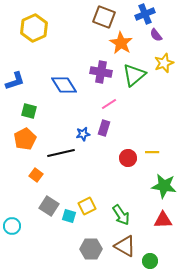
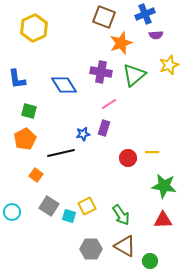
purple semicircle: rotated 56 degrees counterclockwise
orange star: rotated 20 degrees clockwise
yellow star: moved 5 px right, 2 px down
blue L-shape: moved 2 px right, 2 px up; rotated 100 degrees clockwise
cyan circle: moved 14 px up
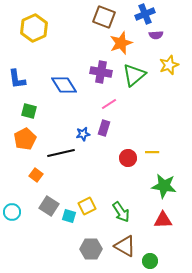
green arrow: moved 3 px up
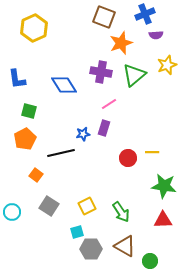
yellow star: moved 2 px left
cyan square: moved 8 px right, 16 px down; rotated 32 degrees counterclockwise
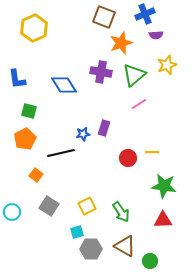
pink line: moved 30 px right
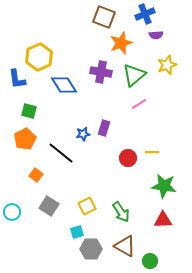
yellow hexagon: moved 5 px right, 29 px down
black line: rotated 52 degrees clockwise
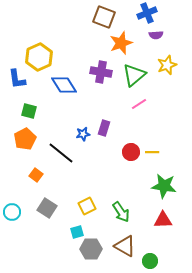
blue cross: moved 2 px right, 1 px up
red circle: moved 3 px right, 6 px up
gray square: moved 2 px left, 2 px down
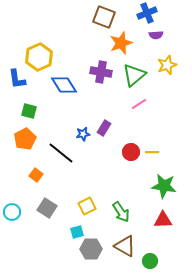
purple rectangle: rotated 14 degrees clockwise
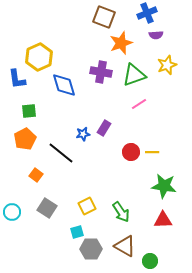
green triangle: rotated 20 degrees clockwise
blue diamond: rotated 16 degrees clockwise
green square: rotated 21 degrees counterclockwise
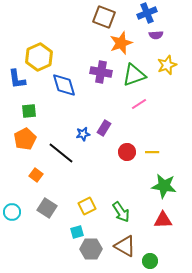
red circle: moved 4 px left
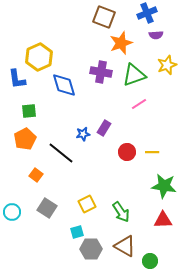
yellow square: moved 2 px up
